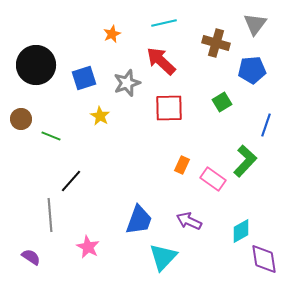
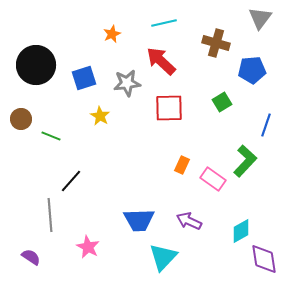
gray triangle: moved 5 px right, 6 px up
gray star: rotated 12 degrees clockwise
blue trapezoid: rotated 68 degrees clockwise
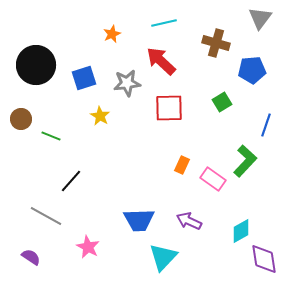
gray line: moved 4 px left, 1 px down; rotated 56 degrees counterclockwise
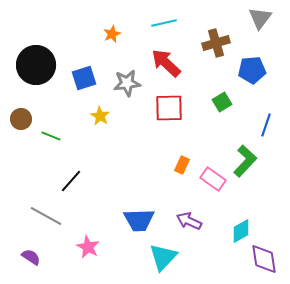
brown cross: rotated 32 degrees counterclockwise
red arrow: moved 5 px right, 2 px down
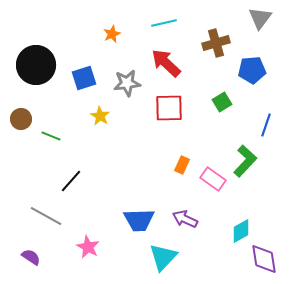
purple arrow: moved 4 px left, 2 px up
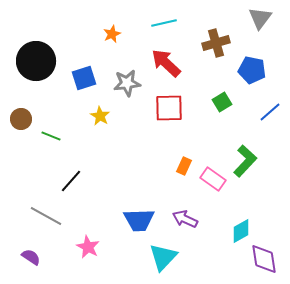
black circle: moved 4 px up
blue pentagon: rotated 16 degrees clockwise
blue line: moved 4 px right, 13 px up; rotated 30 degrees clockwise
orange rectangle: moved 2 px right, 1 px down
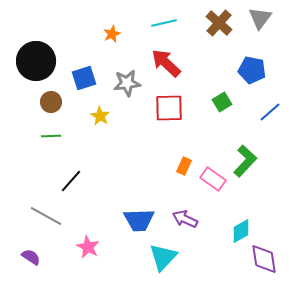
brown cross: moved 3 px right, 20 px up; rotated 32 degrees counterclockwise
brown circle: moved 30 px right, 17 px up
green line: rotated 24 degrees counterclockwise
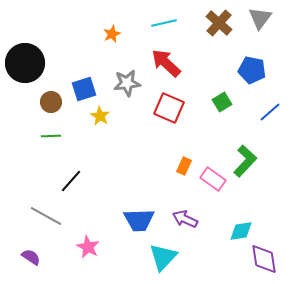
black circle: moved 11 px left, 2 px down
blue square: moved 11 px down
red square: rotated 24 degrees clockwise
cyan diamond: rotated 20 degrees clockwise
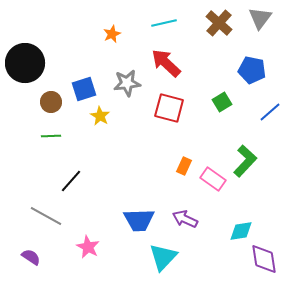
red square: rotated 8 degrees counterclockwise
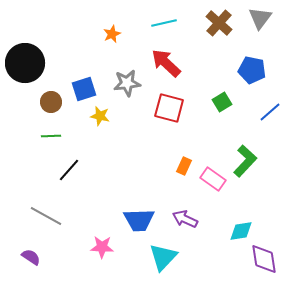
yellow star: rotated 18 degrees counterclockwise
black line: moved 2 px left, 11 px up
pink star: moved 14 px right; rotated 25 degrees counterclockwise
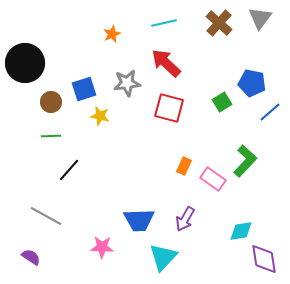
blue pentagon: moved 13 px down
purple arrow: rotated 85 degrees counterclockwise
